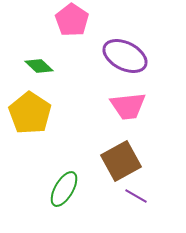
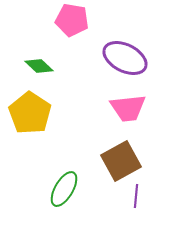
pink pentagon: rotated 24 degrees counterclockwise
purple ellipse: moved 2 px down
pink trapezoid: moved 2 px down
purple line: rotated 65 degrees clockwise
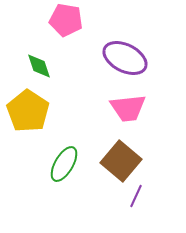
pink pentagon: moved 6 px left
green diamond: rotated 28 degrees clockwise
yellow pentagon: moved 2 px left, 2 px up
brown square: rotated 21 degrees counterclockwise
green ellipse: moved 25 px up
purple line: rotated 20 degrees clockwise
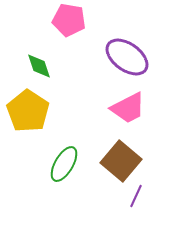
pink pentagon: moved 3 px right
purple ellipse: moved 2 px right, 1 px up; rotated 9 degrees clockwise
pink trapezoid: rotated 21 degrees counterclockwise
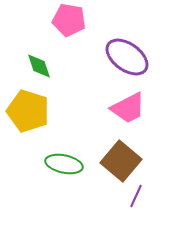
yellow pentagon: rotated 15 degrees counterclockwise
green ellipse: rotated 72 degrees clockwise
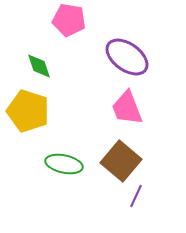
pink trapezoid: moved 1 px left; rotated 96 degrees clockwise
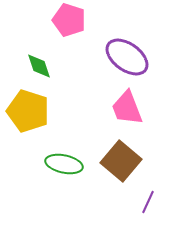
pink pentagon: rotated 8 degrees clockwise
purple line: moved 12 px right, 6 px down
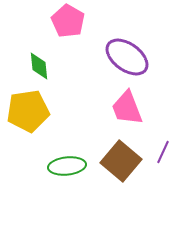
pink pentagon: moved 1 px left, 1 px down; rotated 12 degrees clockwise
green diamond: rotated 12 degrees clockwise
yellow pentagon: rotated 27 degrees counterclockwise
green ellipse: moved 3 px right, 2 px down; rotated 18 degrees counterclockwise
purple line: moved 15 px right, 50 px up
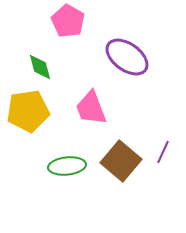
green diamond: moved 1 px right, 1 px down; rotated 8 degrees counterclockwise
pink trapezoid: moved 36 px left
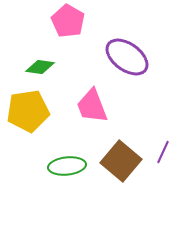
green diamond: rotated 68 degrees counterclockwise
pink trapezoid: moved 1 px right, 2 px up
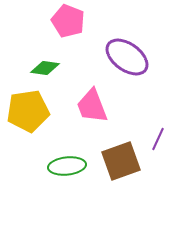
pink pentagon: rotated 8 degrees counterclockwise
green diamond: moved 5 px right, 1 px down
purple line: moved 5 px left, 13 px up
brown square: rotated 30 degrees clockwise
